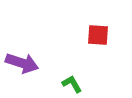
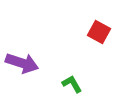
red square: moved 1 px right, 3 px up; rotated 25 degrees clockwise
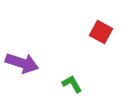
red square: moved 2 px right
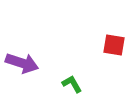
red square: moved 13 px right, 13 px down; rotated 20 degrees counterclockwise
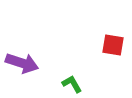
red square: moved 1 px left
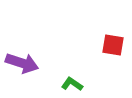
green L-shape: rotated 25 degrees counterclockwise
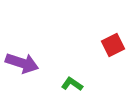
red square: rotated 35 degrees counterclockwise
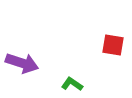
red square: rotated 35 degrees clockwise
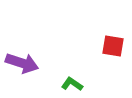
red square: moved 1 px down
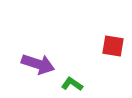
purple arrow: moved 16 px right, 1 px down
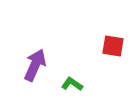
purple arrow: moved 3 px left, 1 px down; rotated 84 degrees counterclockwise
